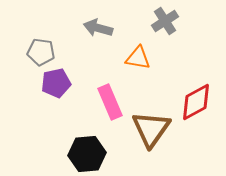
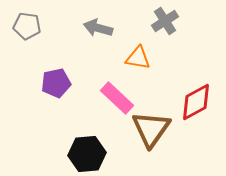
gray pentagon: moved 14 px left, 26 px up
pink rectangle: moved 7 px right, 4 px up; rotated 24 degrees counterclockwise
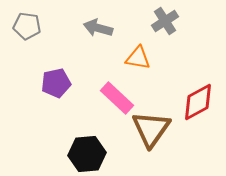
red diamond: moved 2 px right
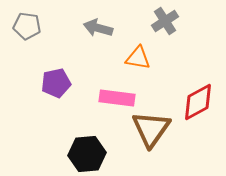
pink rectangle: rotated 36 degrees counterclockwise
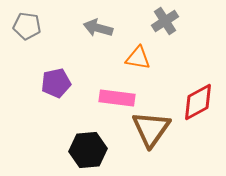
black hexagon: moved 1 px right, 4 px up
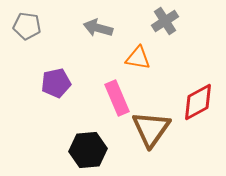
pink rectangle: rotated 60 degrees clockwise
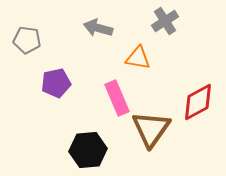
gray pentagon: moved 14 px down
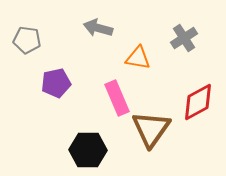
gray cross: moved 19 px right, 17 px down
black hexagon: rotated 6 degrees clockwise
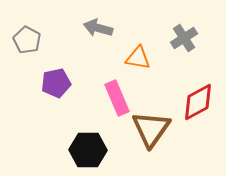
gray pentagon: rotated 20 degrees clockwise
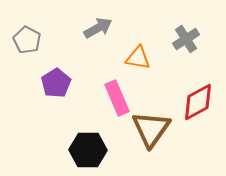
gray arrow: rotated 136 degrees clockwise
gray cross: moved 2 px right, 1 px down
purple pentagon: rotated 20 degrees counterclockwise
